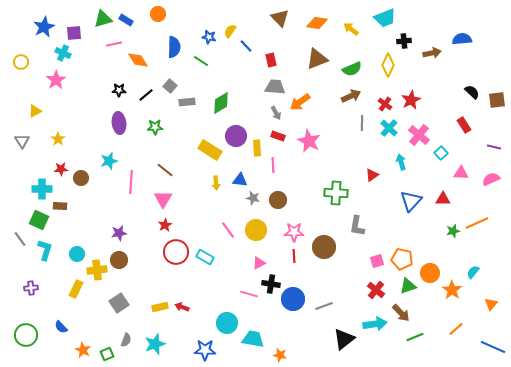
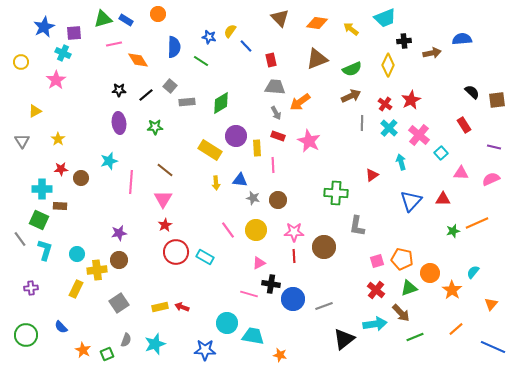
green triangle at (408, 286): moved 1 px right, 2 px down
cyan trapezoid at (253, 339): moved 3 px up
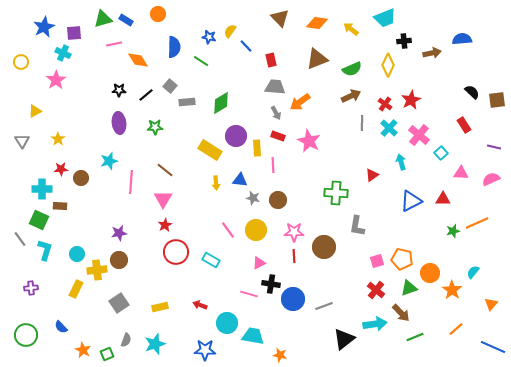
blue triangle at (411, 201): rotated 20 degrees clockwise
cyan rectangle at (205, 257): moved 6 px right, 3 px down
red arrow at (182, 307): moved 18 px right, 2 px up
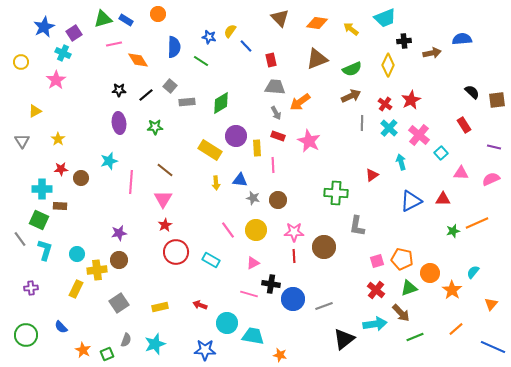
purple square at (74, 33): rotated 28 degrees counterclockwise
pink triangle at (259, 263): moved 6 px left
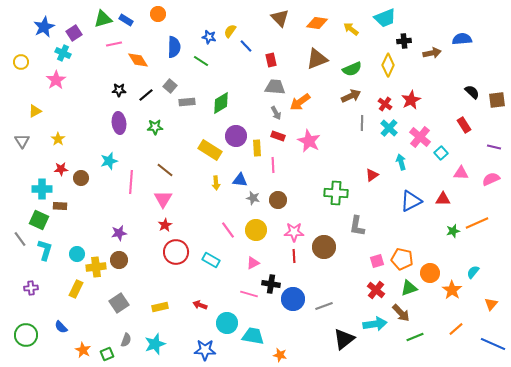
pink cross at (419, 135): moved 1 px right, 2 px down
yellow cross at (97, 270): moved 1 px left, 3 px up
blue line at (493, 347): moved 3 px up
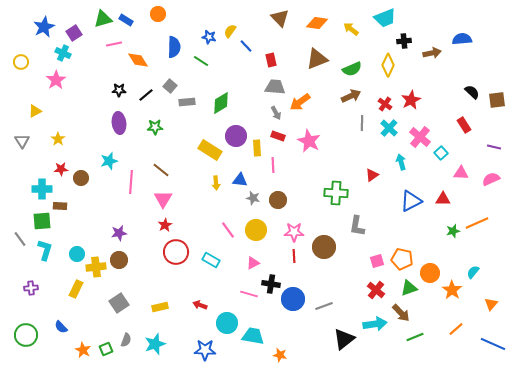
brown line at (165, 170): moved 4 px left
green square at (39, 220): moved 3 px right, 1 px down; rotated 30 degrees counterclockwise
green square at (107, 354): moved 1 px left, 5 px up
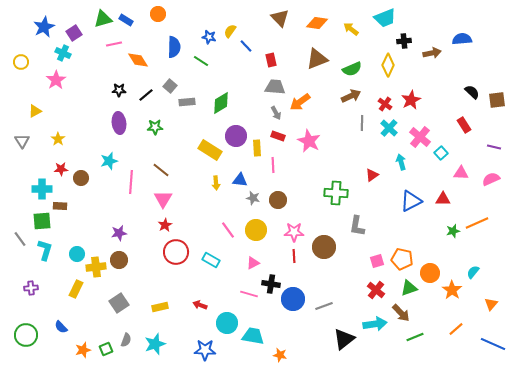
orange star at (83, 350): rotated 28 degrees clockwise
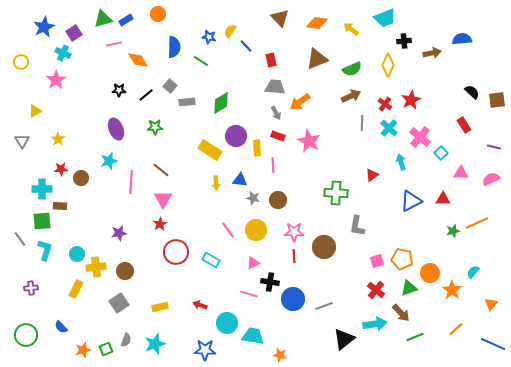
blue rectangle at (126, 20): rotated 64 degrees counterclockwise
purple ellipse at (119, 123): moved 3 px left, 6 px down; rotated 15 degrees counterclockwise
red star at (165, 225): moved 5 px left, 1 px up
brown circle at (119, 260): moved 6 px right, 11 px down
black cross at (271, 284): moved 1 px left, 2 px up
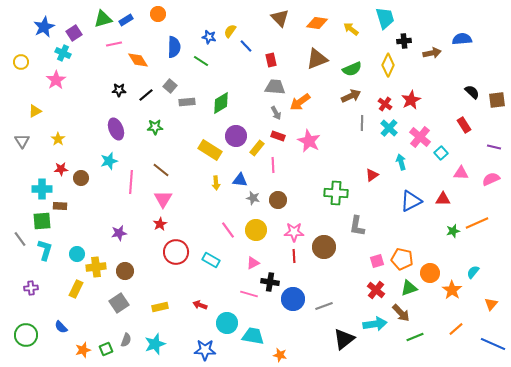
cyan trapezoid at (385, 18): rotated 85 degrees counterclockwise
yellow rectangle at (257, 148): rotated 42 degrees clockwise
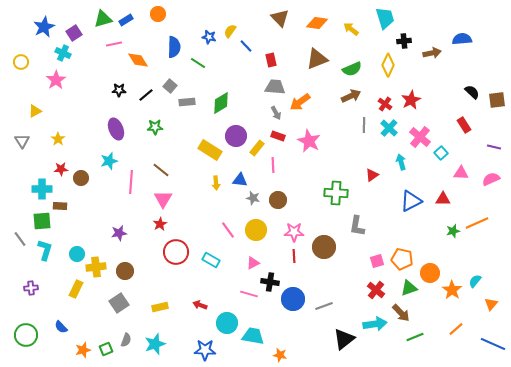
green line at (201, 61): moved 3 px left, 2 px down
gray line at (362, 123): moved 2 px right, 2 px down
cyan semicircle at (473, 272): moved 2 px right, 9 px down
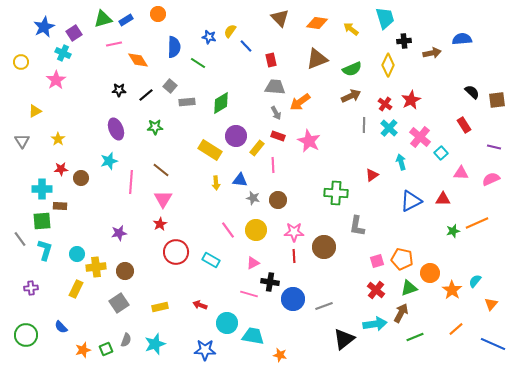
brown arrow at (401, 313): rotated 108 degrees counterclockwise
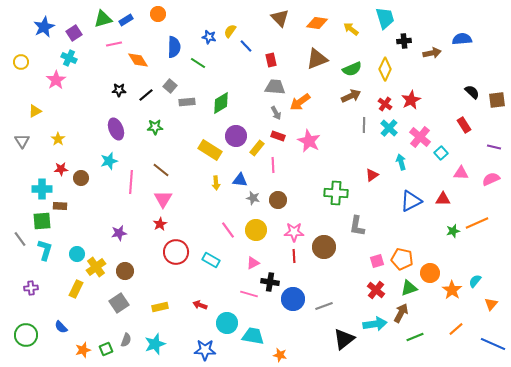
cyan cross at (63, 53): moved 6 px right, 5 px down
yellow diamond at (388, 65): moved 3 px left, 4 px down
yellow cross at (96, 267): rotated 30 degrees counterclockwise
